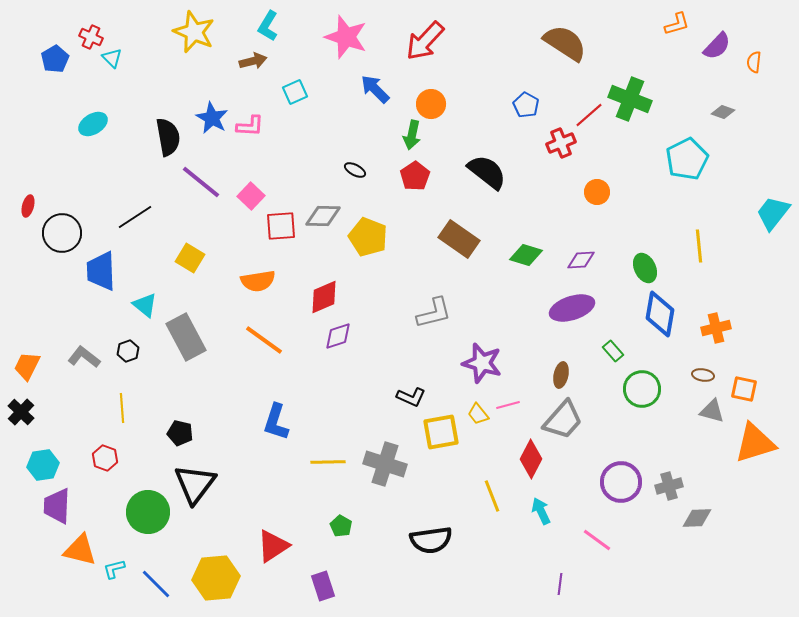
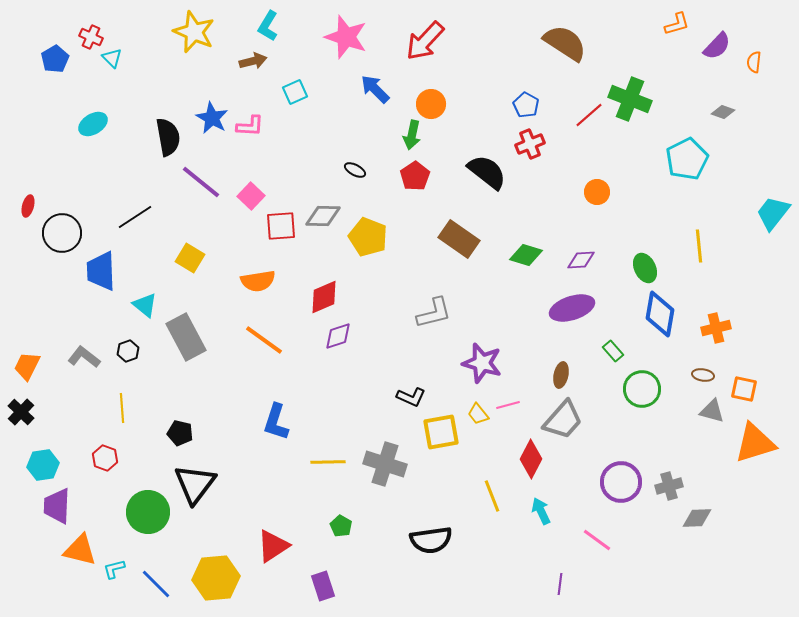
red cross at (561, 143): moved 31 px left, 1 px down
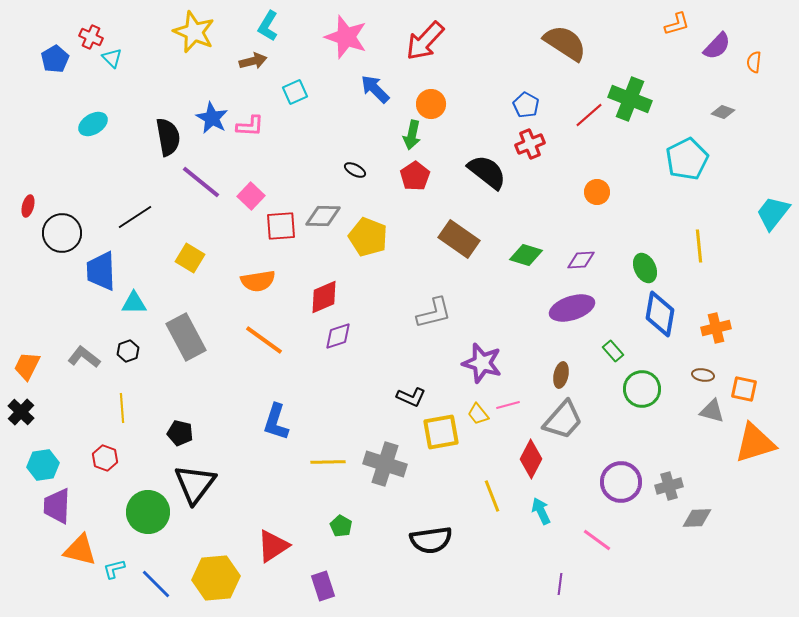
cyan triangle at (145, 305): moved 11 px left, 2 px up; rotated 40 degrees counterclockwise
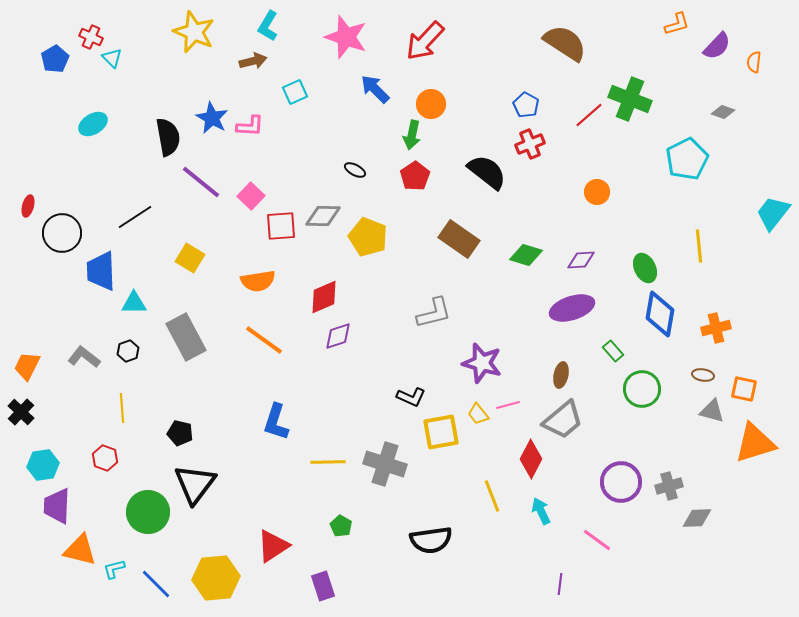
gray trapezoid at (563, 420): rotated 9 degrees clockwise
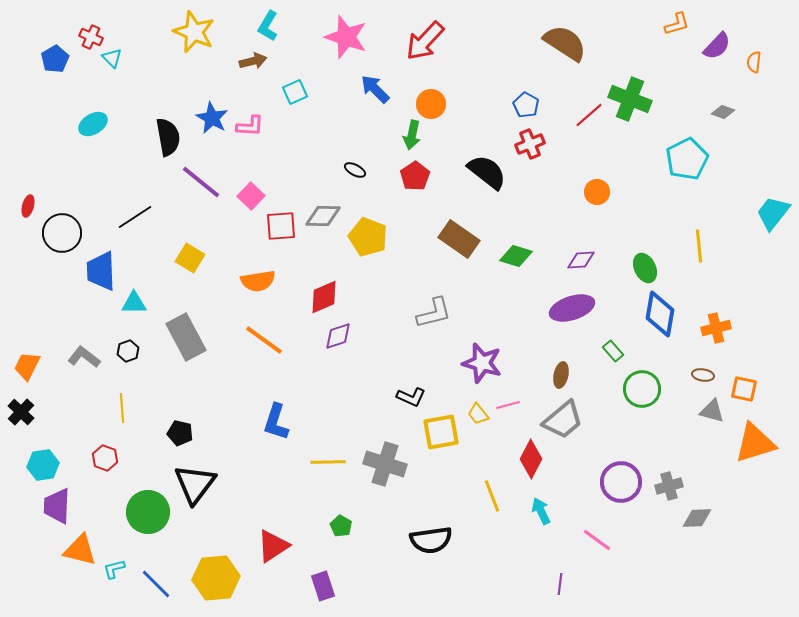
green diamond at (526, 255): moved 10 px left, 1 px down
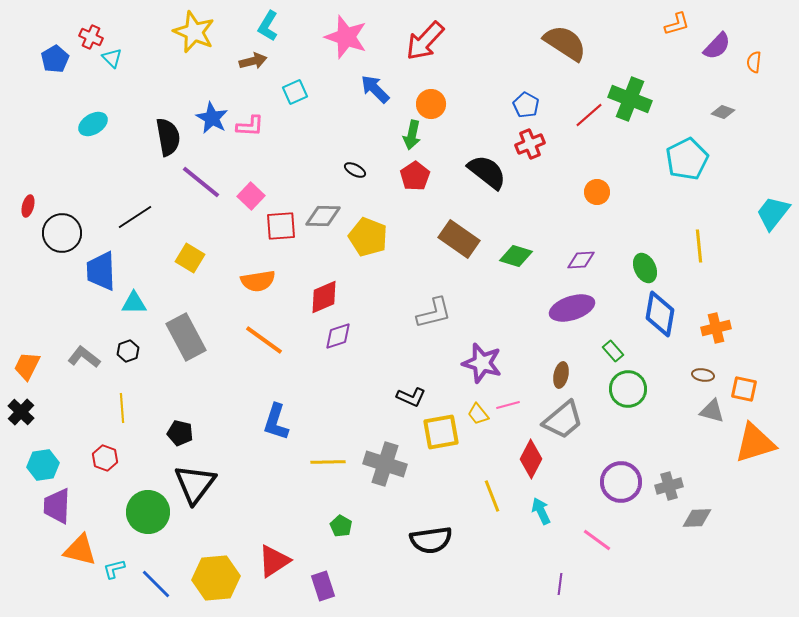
green circle at (642, 389): moved 14 px left
red triangle at (273, 546): moved 1 px right, 15 px down
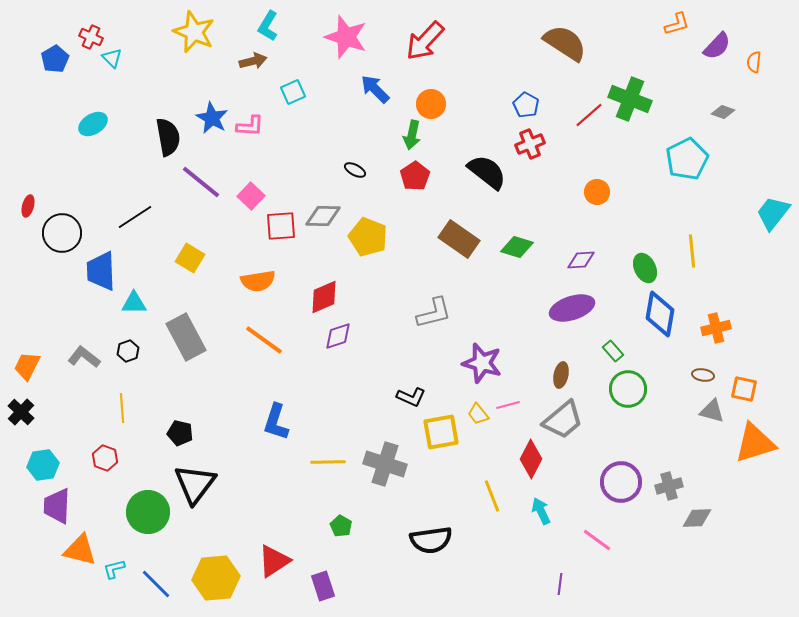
cyan square at (295, 92): moved 2 px left
yellow line at (699, 246): moved 7 px left, 5 px down
green diamond at (516, 256): moved 1 px right, 9 px up
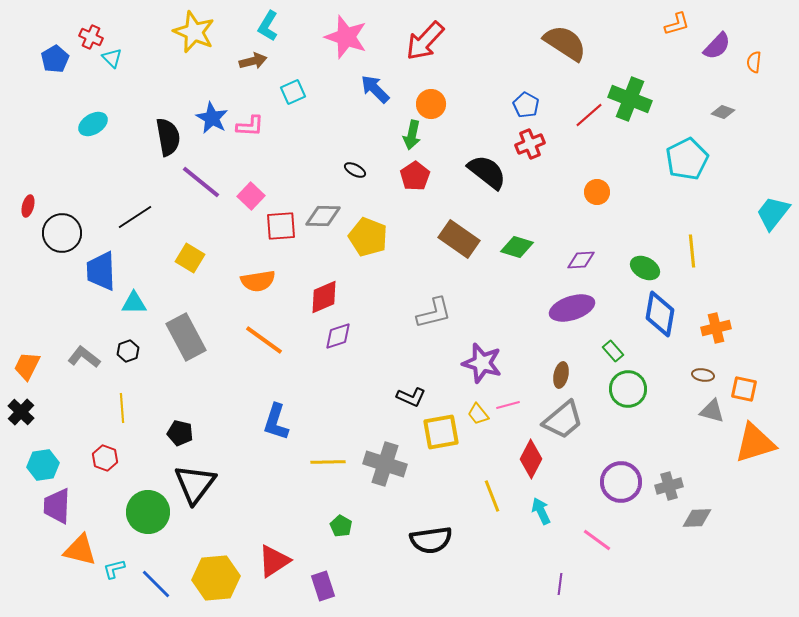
green ellipse at (645, 268): rotated 36 degrees counterclockwise
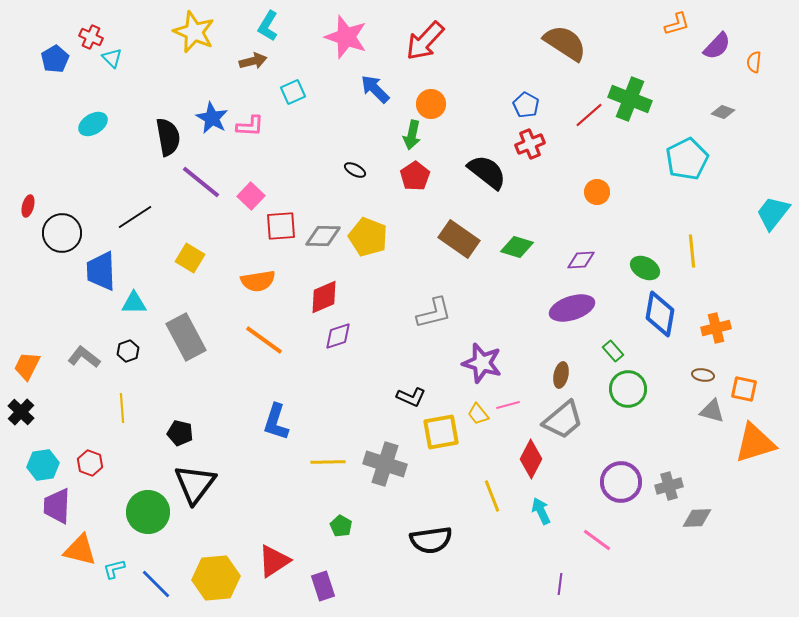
gray diamond at (323, 216): moved 20 px down
red hexagon at (105, 458): moved 15 px left, 5 px down
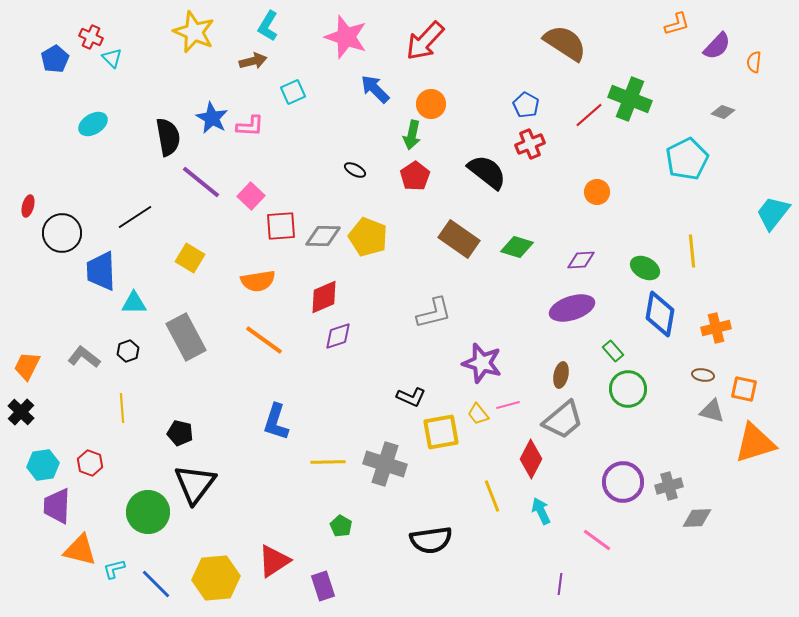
purple circle at (621, 482): moved 2 px right
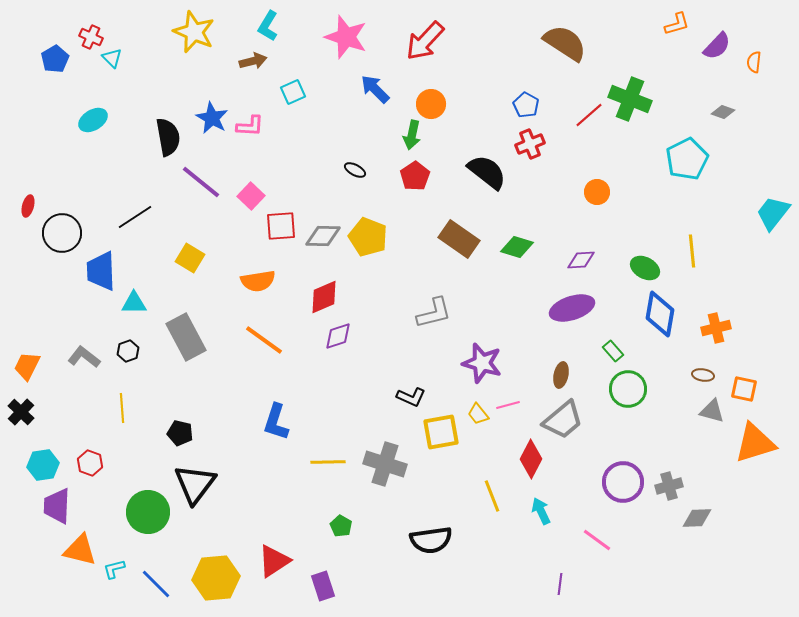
cyan ellipse at (93, 124): moved 4 px up
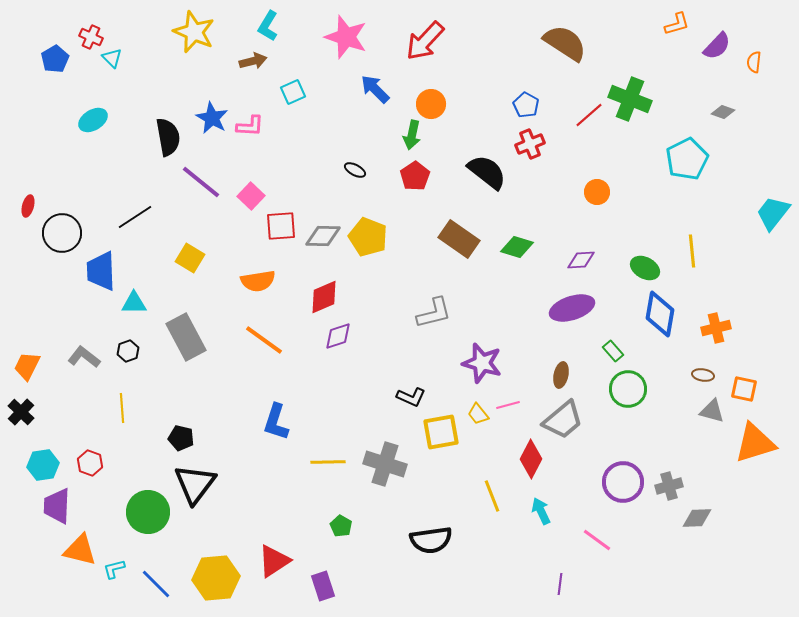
black pentagon at (180, 433): moved 1 px right, 5 px down
